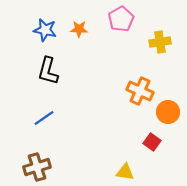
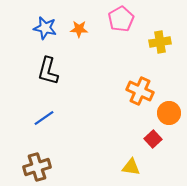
blue star: moved 2 px up
orange circle: moved 1 px right, 1 px down
red square: moved 1 px right, 3 px up; rotated 12 degrees clockwise
yellow triangle: moved 6 px right, 5 px up
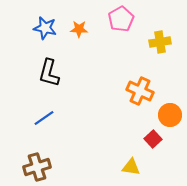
black L-shape: moved 1 px right, 2 px down
orange circle: moved 1 px right, 2 px down
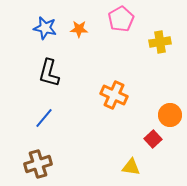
orange cross: moved 26 px left, 4 px down
blue line: rotated 15 degrees counterclockwise
brown cross: moved 1 px right, 3 px up
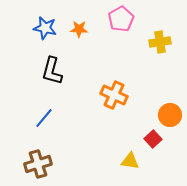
black L-shape: moved 3 px right, 2 px up
yellow triangle: moved 1 px left, 6 px up
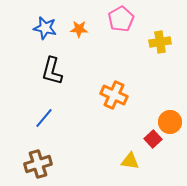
orange circle: moved 7 px down
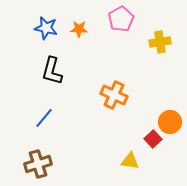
blue star: moved 1 px right
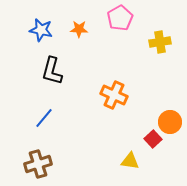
pink pentagon: moved 1 px left, 1 px up
blue star: moved 5 px left, 2 px down
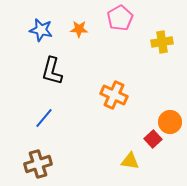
yellow cross: moved 2 px right
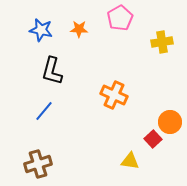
blue line: moved 7 px up
